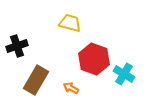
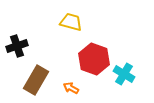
yellow trapezoid: moved 1 px right, 1 px up
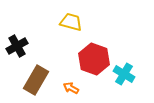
black cross: rotated 10 degrees counterclockwise
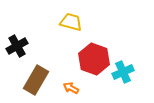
cyan cross: moved 1 px left, 2 px up; rotated 35 degrees clockwise
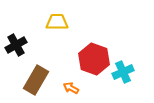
yellow trapezoid: moved 14 px left; rotated 15 degrees counterclockwise
black cross: moved 1 px left, 1 px up
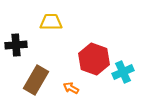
yellow trapezoid: moved 6 px left
black cross: rotated 25 degrees clockwise
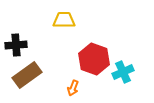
yellow trapezoid: moved 13 px right, 2 px up
brown rectangle: moved 9 px left, 5 px up; rotated 24 degrees clockwise
orange arrow: moved 2 px right; rotated 98 degrees counterclockwise
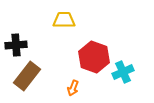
red hexagon: moved 2 px up
brown rectangle: moved 1 px down; rotated 16 degrees counterclockwise
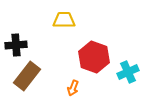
cyan cross: moved 5 px right
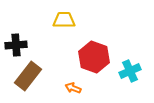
cyan cross: moved 2 px right, 1 px up
brown rectangle: moved 1 px right
orange arrow: rotated 91 degrees clockwise
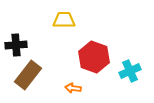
brown rectangle: moved 1 px up
orange arrow: rotated 14 degrees counterclockwise
